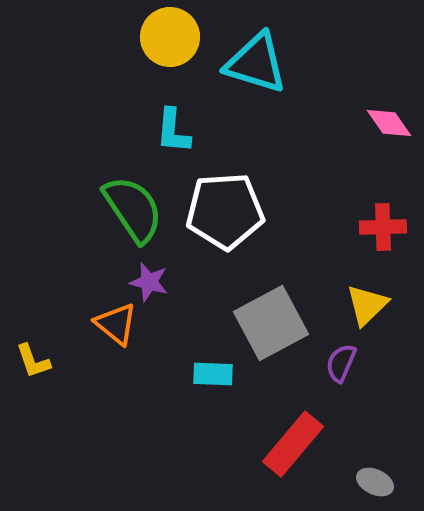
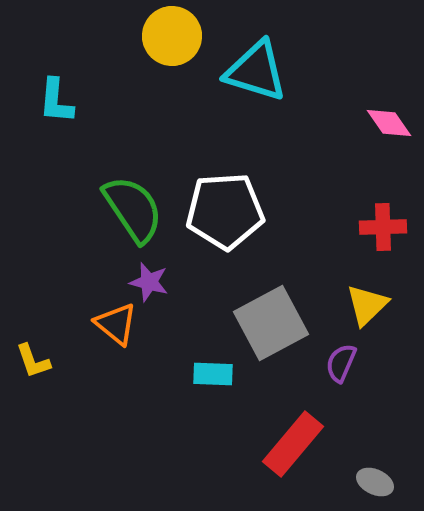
yellow circle: moved 2 px right, 1 px up
cyan triangle: moved 8 px down
cyan L-shape: moved 117 px left, 30 px up
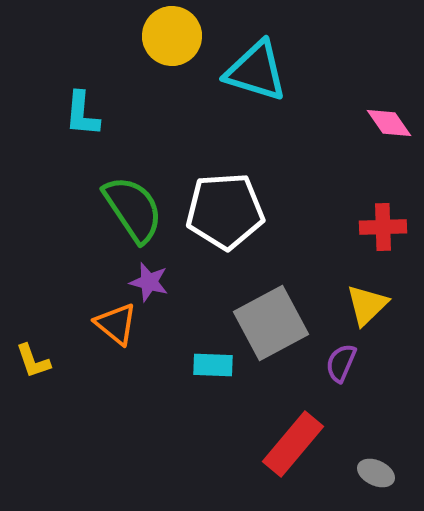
cyan L-shape: moved 26 px right, 13 px down
cyan rectangle: moved 9 px up
gray ellipse: moved 1 px right, 9 px up
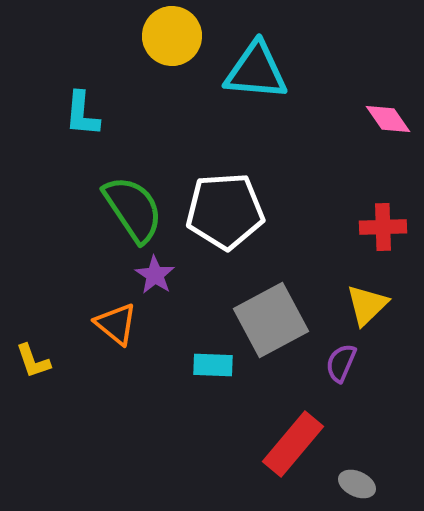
cyan triangle: rotated 12 degrees counterclockwise
pink diamond: moved 1 px left, 4 px up
purple star: moved 6 px right, 7 px up; rotated 18 degrees clockwise
gray square: moved 3 px up
gray ellipse: moved 19 px left, 11 px down
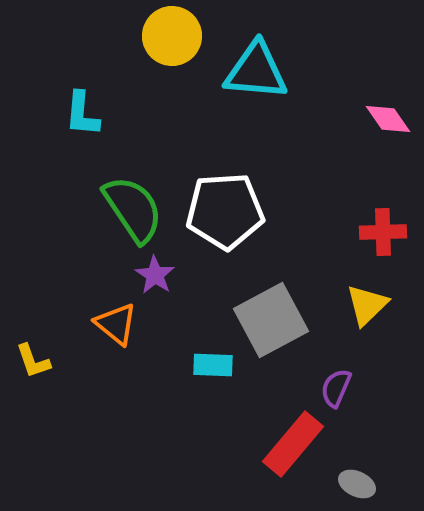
red cross: moved 5 px down
purple semicircle: moved 5 px left, 25 px down
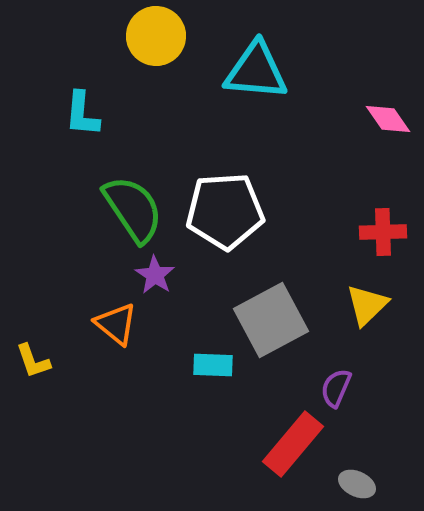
yellow circle: moved 16 px left
